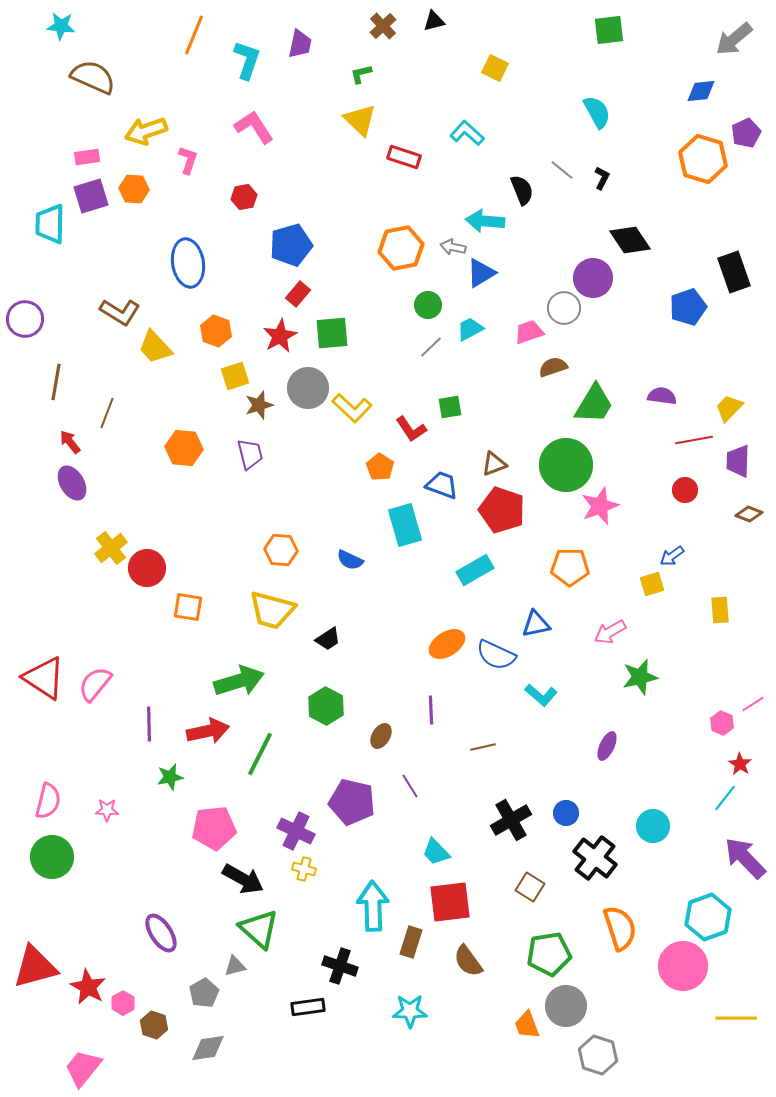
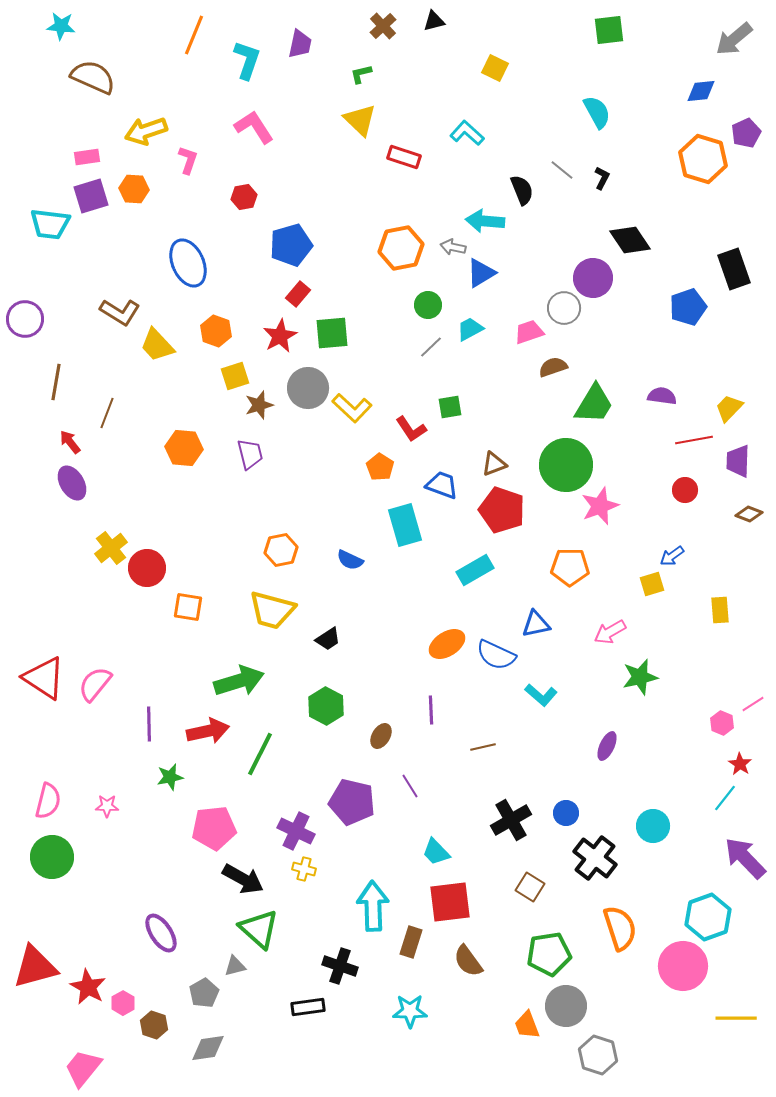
cyan trapezoid at (50, 224): rotated 84 degrees counterclockwise
blue ellipse at (188, 263): rotated 15 degrees counterclockwise
black rectangle at (734, 272): moved 3 px up
yellow trapezoid at (155, 347): moved 2 px right, 2 px up
orange hexagon at (281, 550): rotated 16 degrees counterclockwise
pink star at (107, 810): moved 4 px up
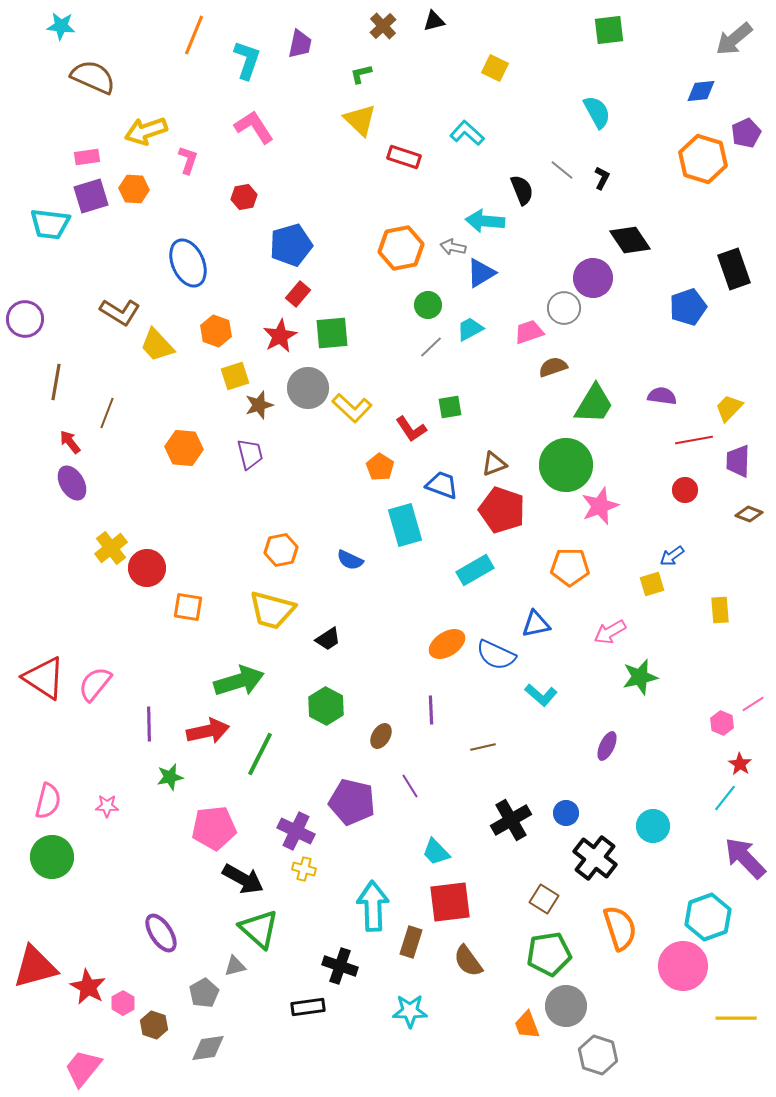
brown square at (530, 887): moved 14 px right, 12 px down
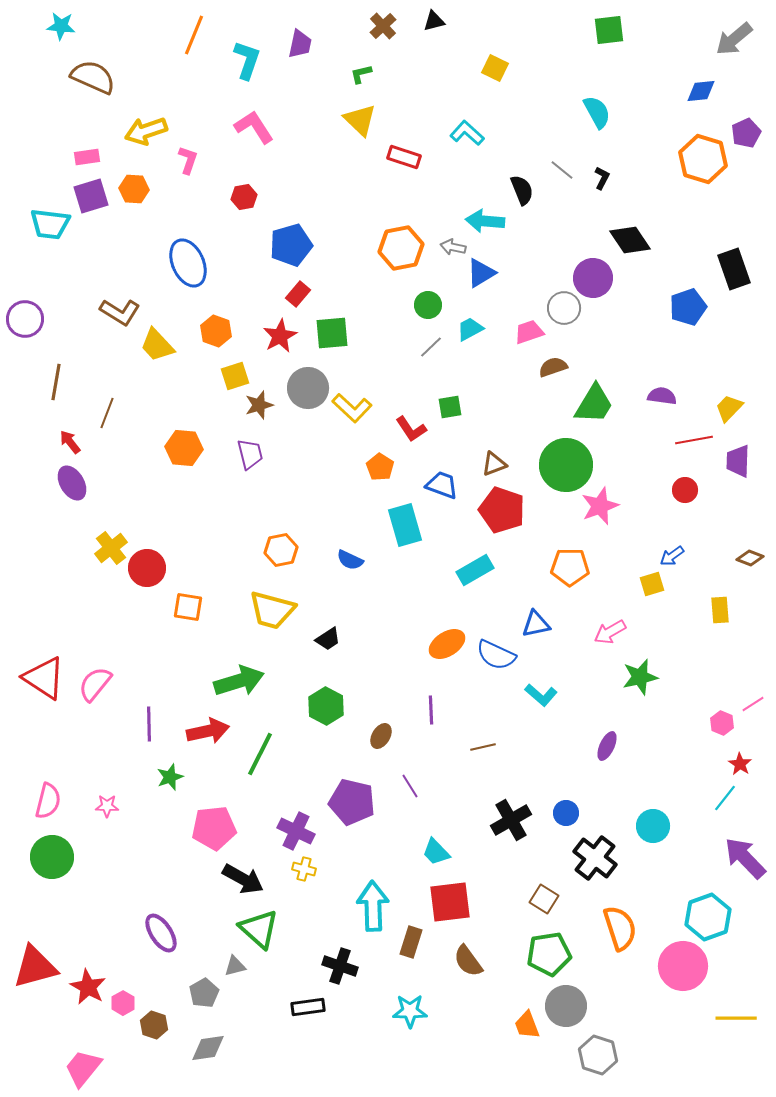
brown diamond at (749, 514): moved 1 px right, 44 px down
green star at (170, 777): rotated 8 degrees counterclockwise
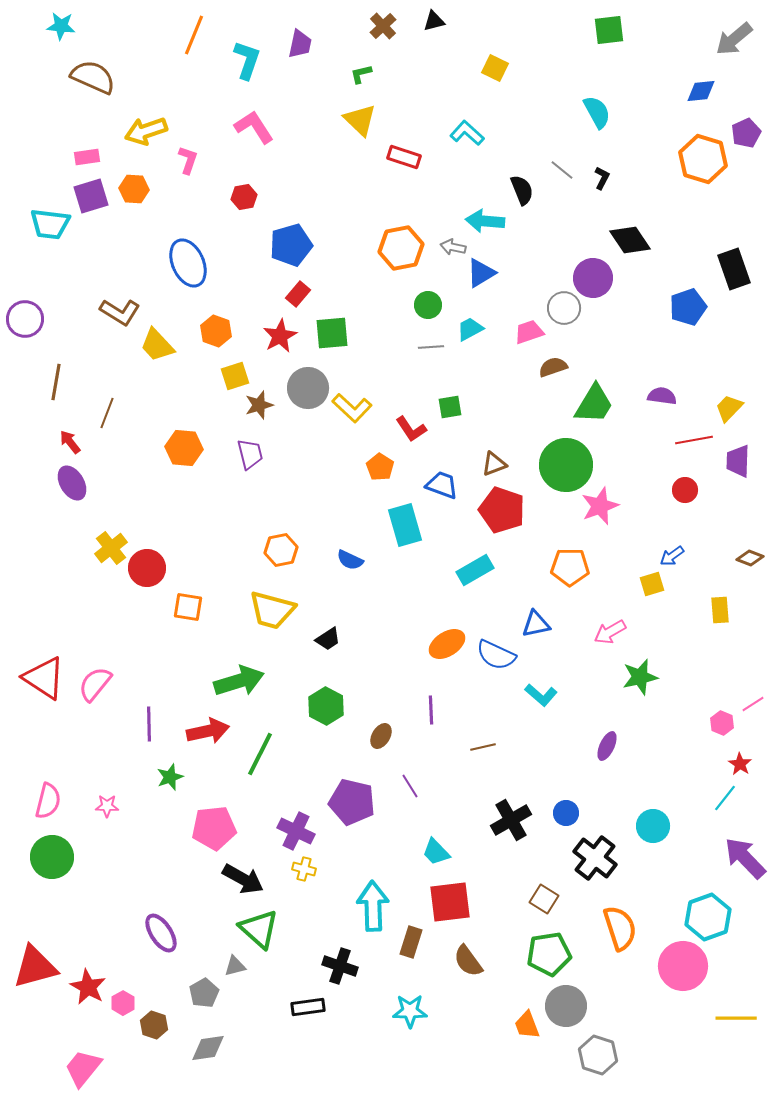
gray line at (431, 347): rotated 40 degrees clockwise
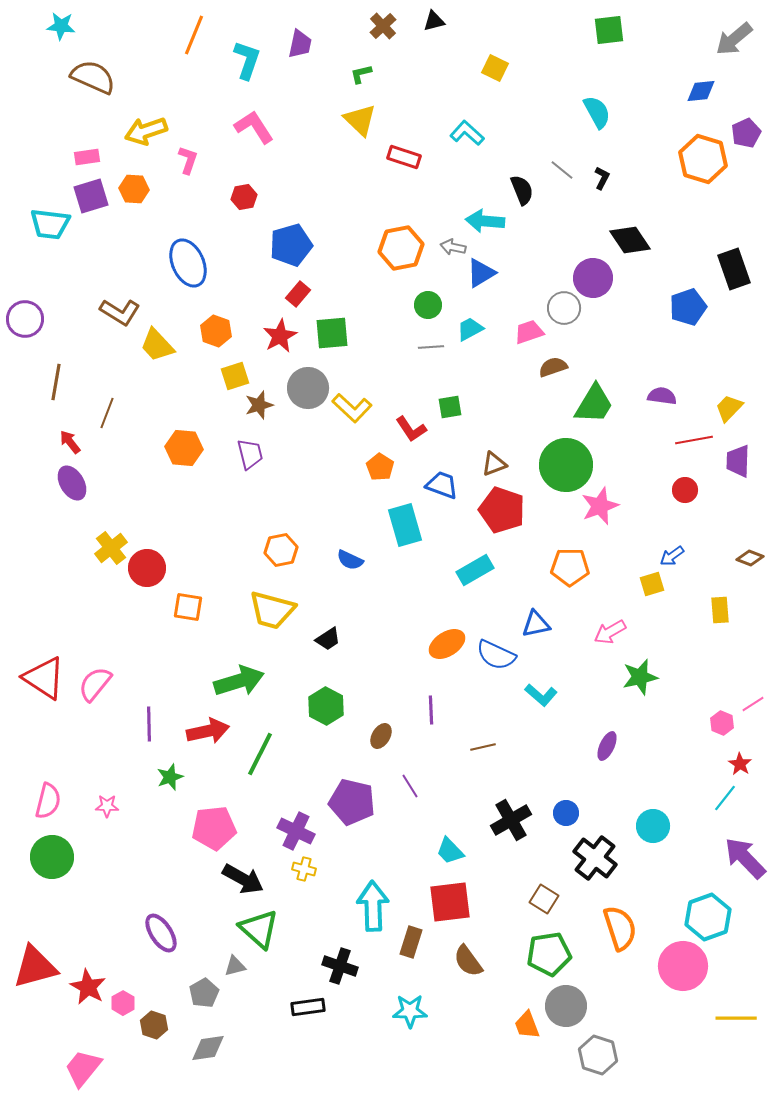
cyan trapezoid at (436, 852): moved 14 px right, 1 px up
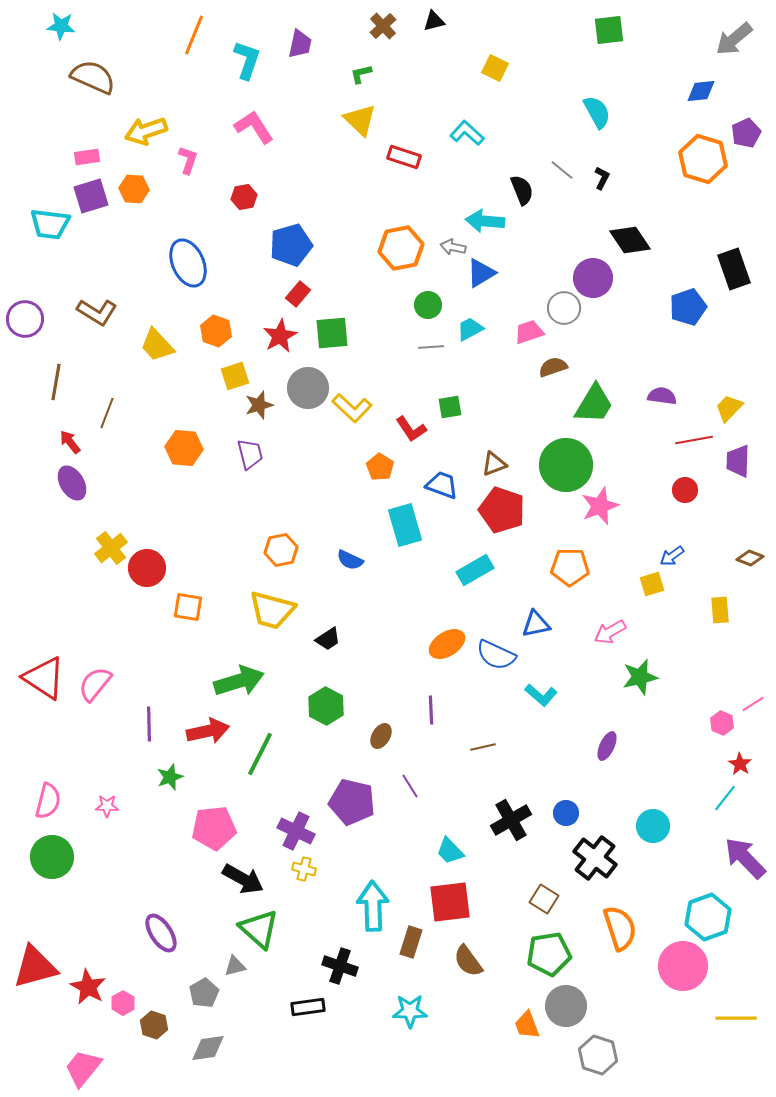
brown L-shape at (120, 312): moved 23 px left
